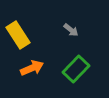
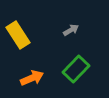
gray arrow: rotated 70 degrees counterclockwise
orange arrow: moved 10 px down
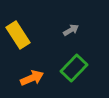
green rectangle: moved 2 px left, 1 px up
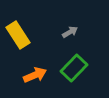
gray arrow: moved 1 px left, 2 px down
orange arrow: moved 3 px right, 3 px up
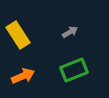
green rectangle: moved 2 px down; rotated 24 degrees clockwise
orange arrow: moved 12 px left, 1 px down
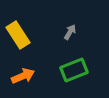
gray arrow: rotated 28 degrees counterclockwise
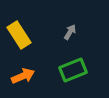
yellow rectangle: moved 1 px right
green rectangle: moved 1 px left
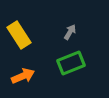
green rectangle: moved 2 px left, 7 px up
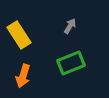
gray arrow: moved 6 px up
orange arrow: rotated 130 degrees clockwise
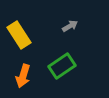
gray arrow: rotated 28 degrees clockwise
green rectangle: moved 9 px left, 3 px down; rotated 12 degrees counterclockwise
